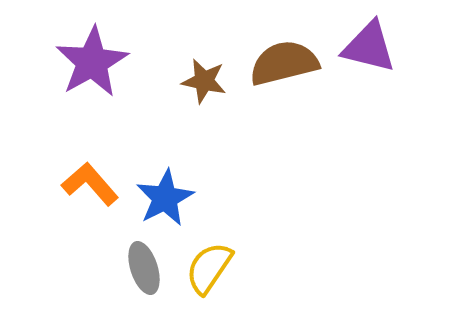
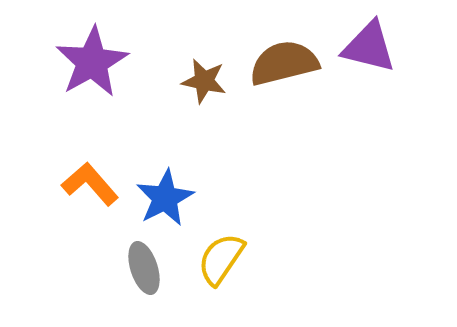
yellow semicircle: moved 12 px right, 9 px up
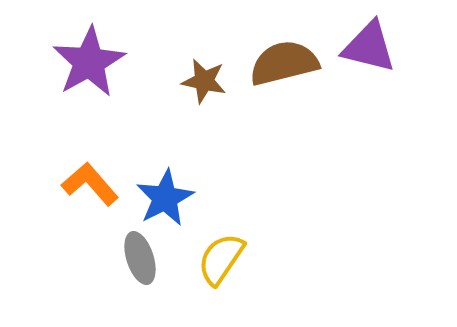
purple star: moved 3 px left
gray ellipse: moved 4 px left, 10 px up
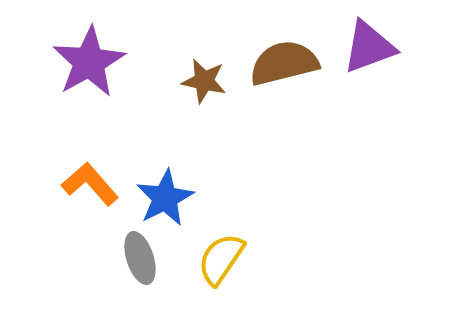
purple triangle: rotated 34 degrees counterclockwise
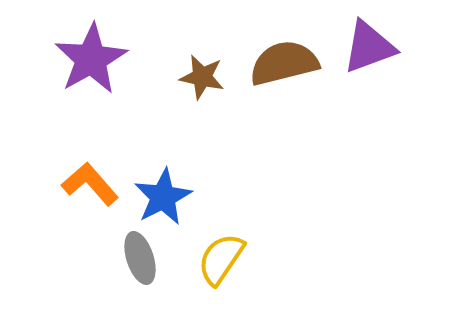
purple star: moved 2 px right, 3 px up
brown star: moved 2 px left, 4 px up
blue star: moved 2 px left, 1 px up
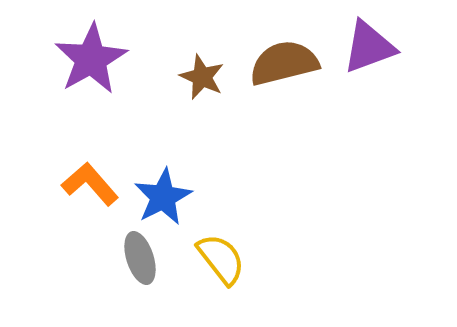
brown star: rotated 12 degrees clockwise
yellow semicircle: rotated 108 degrees clockwise
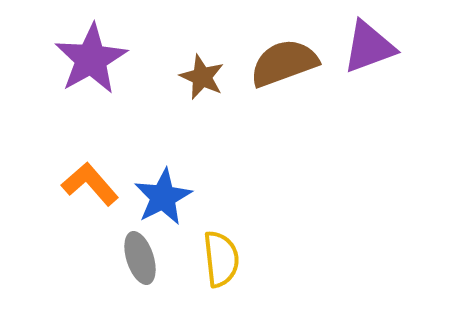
brown semicircle: rotated 6 degrees counterclockwise
yellow semicircle: rotated 32 degrees clockwise
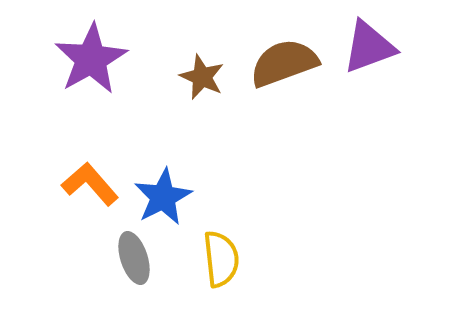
gray ellipse: moved 6 px left
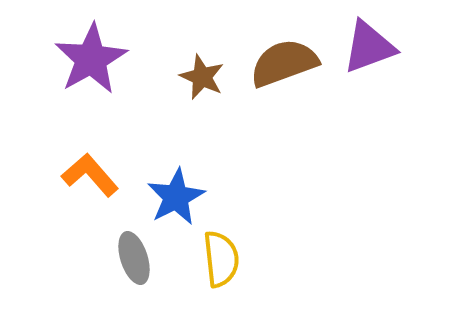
orange L-shape: moved 9 px up
blue star: moved 13 px right
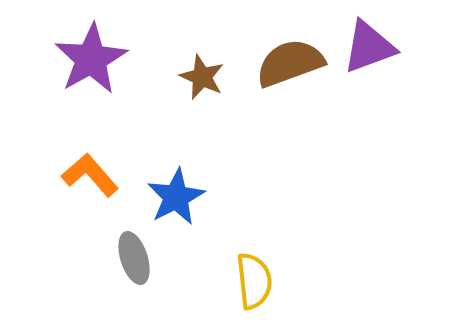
brown semicircle: moved 6 px right
yellow semicircle: moved 33 px right, 22 px down
